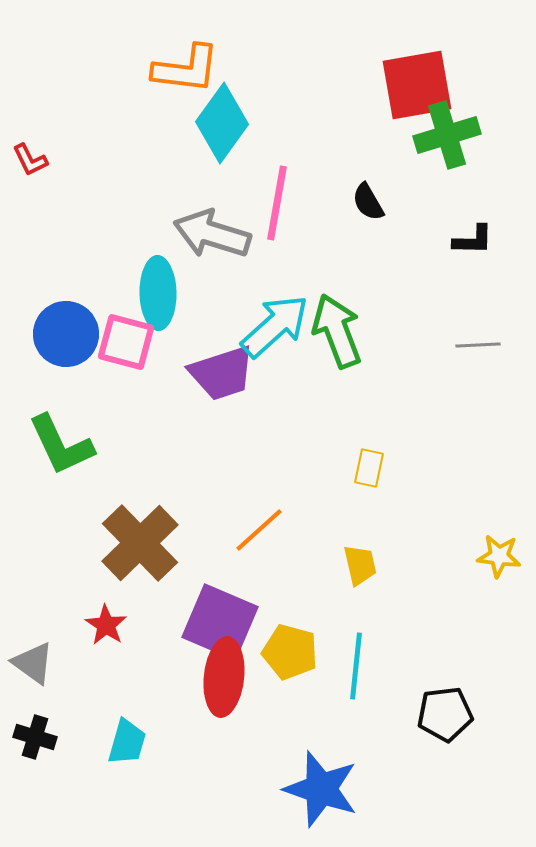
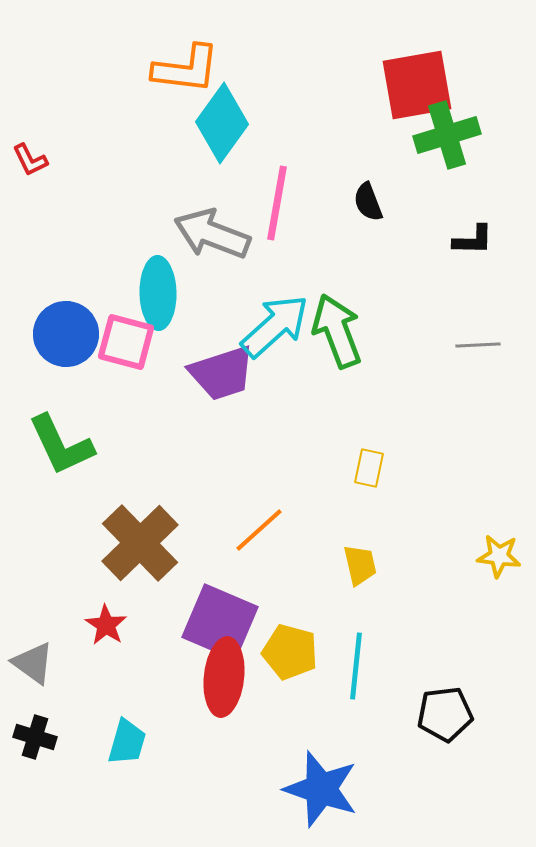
black semicircle: rotated 9 degrees clockwise
gray arrow: rotated 4 degrees clockwise
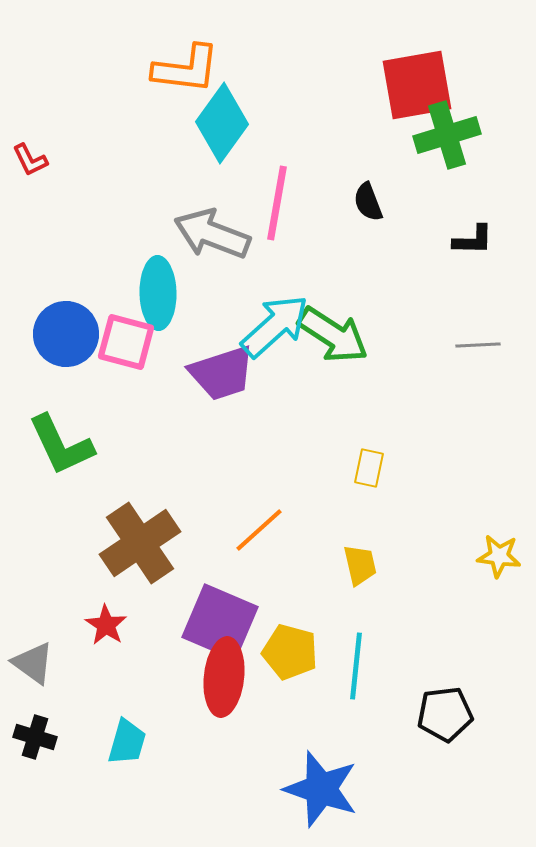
green arrow: moved 4 px left, 4 px down; rotated 144 degrees clockwise
brown cross: rotated 10 degrees clockwise
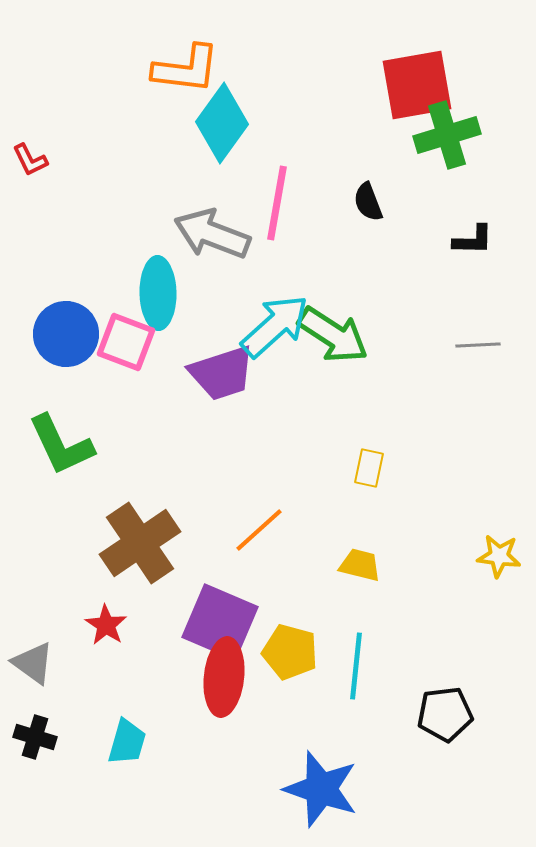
pink square: rotated 6 degrees clockwise
yellow trapezoid: rotated 63 degrees counterclockwise
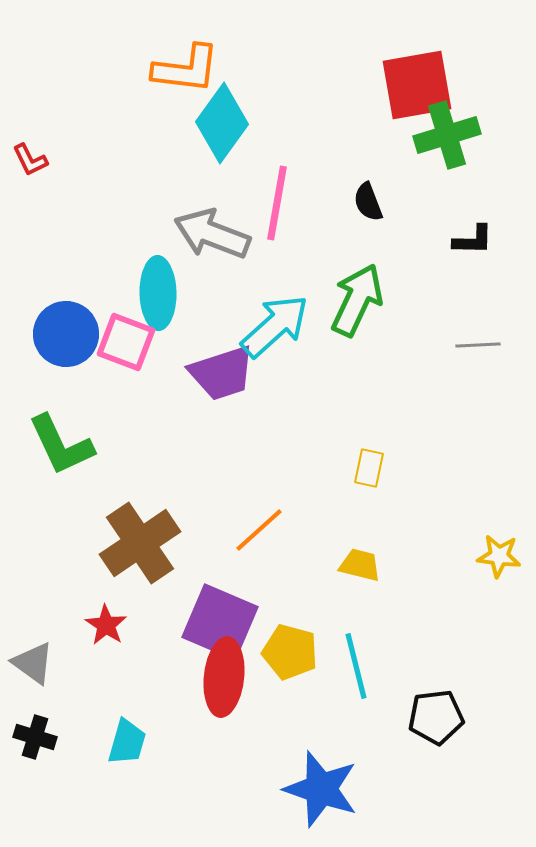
green arrow: moved 24 px right, 35 px up; rotated 98 degrees counterclockwise
cyan line: rotated 20 degrees counterclockwise
black pentagon: moved 9 px left, 3 px down
